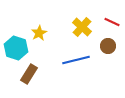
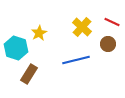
brown circle: moved 2 px up
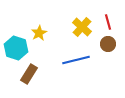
red line: moved 4 px left; rotated 49 degrees clockwise
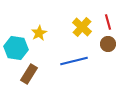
cyan hexagon: rotated 10 degrees counterclockwise
blue line: moved 2 px left, 1 px down
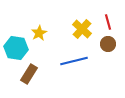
yellow cross: moved 2 px down
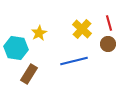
red line: moved 1 px right, 1 px down
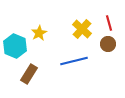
cyan hexagon: moved 1 px left, 2 px up; rotated 15 degrees clockwise
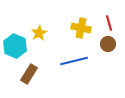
yellow cross: moved 1 px left, 1 px up; rotated 30 degrees counterclockwise
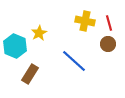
yellow cross: moved 4 px right, 7 px up
blue line: rotated 56 degrees clockwise
brown rectangle: moved 1 px right
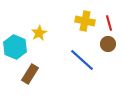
cyan hexagon: moved 1 px down
blue line: moved 8 px right, 1 px up
